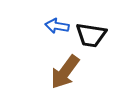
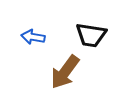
blue arrow: moved 24 px left, 11 px down
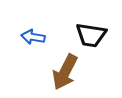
brown arrow: rotated 9 degrees counterclockwise
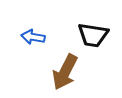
black trapezoid: moved 2 px right
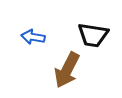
brown arrow: moved 2 px right, 2 px up
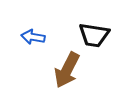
black trapezoid: moved 1 px right
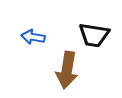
brown arrow: rotated 18 degrees counterclockwise
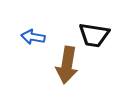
brown arrow: moved 5 px up
